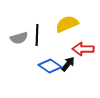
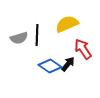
red arrow: rotated 55 degrees clockwise
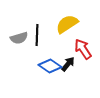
yellow semicircle: rotated 10 degrees counterclockwise
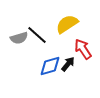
black line: rotated 50 degrees counterclockwise
blue diamond: rotated 50 degrees counterclockwise
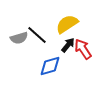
black arrow: moved 19 px up
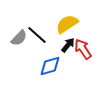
gray semicircle: rotated 30 degrees counterclockwise
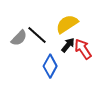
blue diamond: rotated 45 degrees counterclockwise
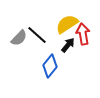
red arrow: moved 15 px up; rotated 25 degrees clockwise
blue diamond: rotated 10 degrees clockwise
